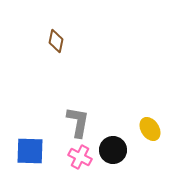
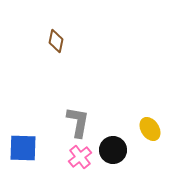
blue square: moved 7 px left, 3 px up
pink cross: rotated 25 degrees clockwise
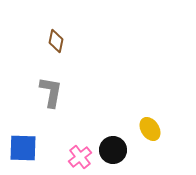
gray L-shape: moved 27 px left, 30 px up
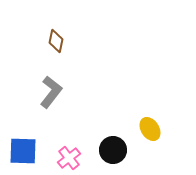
gray L-shape: rotated 28 degrees clockwise
blue square: moved 3 px down
pink cross: moved 11 px left, 1 px down
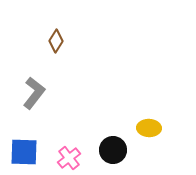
brown diamond: rotated 20 degrees clockwise
gray L-shape: moved 17 px left, 1 px down
yellow ellipse: moved 1 px left, 1 px up; rotated 55 degrees counterclockwise
blue square: moved 1 px right, 1 px down
